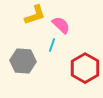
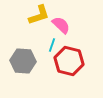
yellow L-shape: moved 4 px right
red hexagon: moved 16 px left, 7 px up; rotated 16 degrees counterclockwise
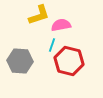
pink semicircle: rotated 54 degrees counterclockwise
gray hexagon: moved 3 px left
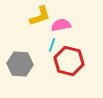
yellow L-shape: moved 1 px right, 1 px down
gray hexagon: moved 3 px down
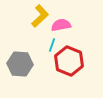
yellow L-shape: rotated 25 degrees counterclockwise
red hexagon: rotated 8 degrees clockwise
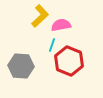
gray hexagon: moved 1 px right, 2 px down
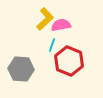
yellow L-shape: moved 5 px right, 3 px down
gray hexagon: moved 3 px down
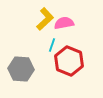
pink semicircle: moved 3 px right, 2 px up
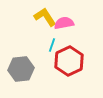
yellow L-shape: moved 2 px up; rotated 80 degrees counterclockwise
red hexagon: rotated 12 degrees clockwise
gray hexagon: rotated 10 degrees counterclockwise
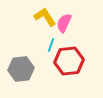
pink semicircle: rotated 54 degrees counterclockwise
cyan line: moved 1 px left
red hexagon: rotated 20 degrees clockwise
